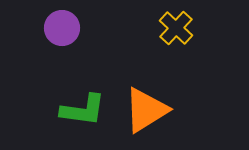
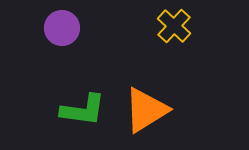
yellow cross: moved 2 px left, 2 px up
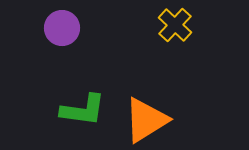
yellow cross: moved 1 px right, 1 px up
orange triangle: moved 10 px down
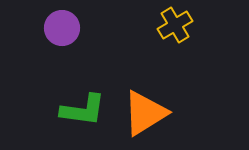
yellow cross: rotated 16 degrees clockwise
orange triangle: moved 1 px left, 7 px up
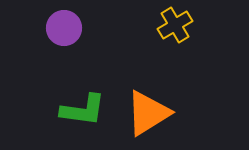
purple circle: moved 2 px right
orange triangle: moved 3 px right
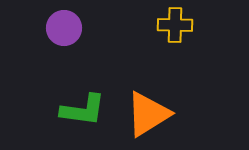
yellow cross: rotated 32 degrees clockwise
orange triangle: moved 1 px down
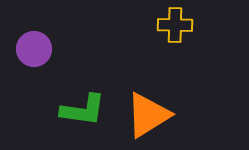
purple circle: moved 30 px left, 21 px down
orange triangle: moved 1 px down
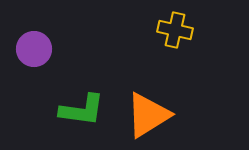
yellow cross: moved 5 px down; rotated 12 degrees clockwise
green L-shape: moved 1 px left
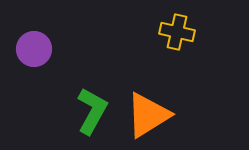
yellow cross: moved 2 px right, 2 px down
green L-shape: moved 10 px right, 1 px down; rotated 69 degrees counterclockwise
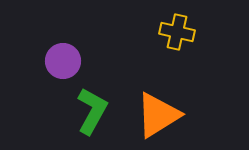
purple circle: moved 29 px right, 12 px down
orange triangle: moved 10 px right
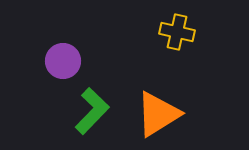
green L-shape: rotated 15 degrees clockwise
orange triangle: moved 1 px up
